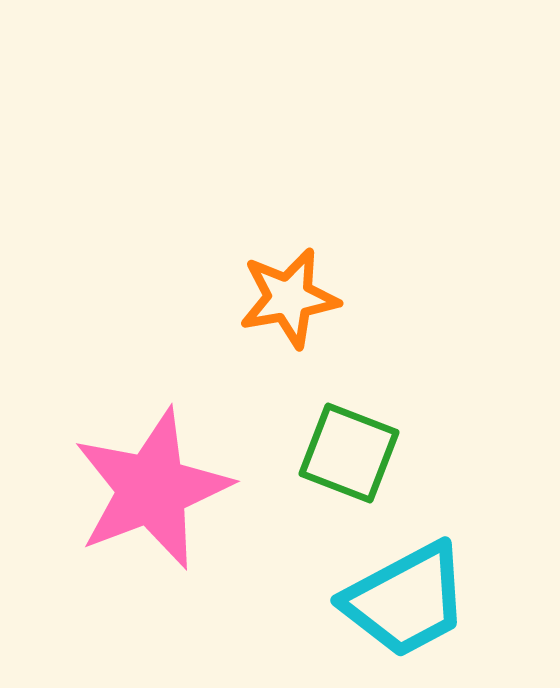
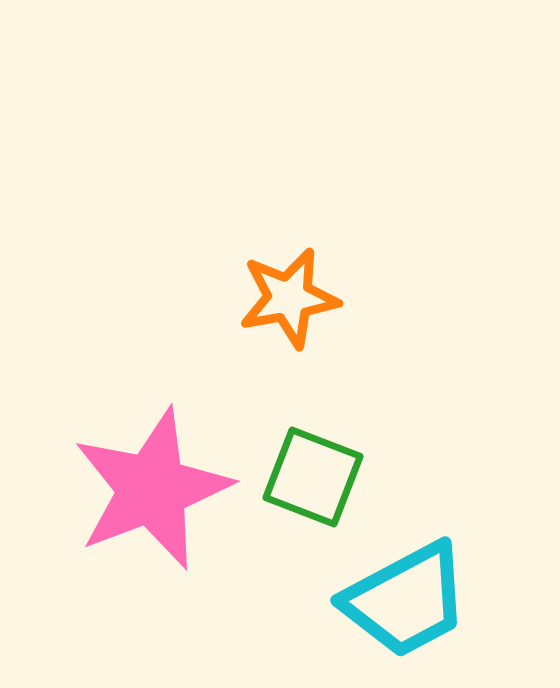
green square: moved 36 px left, 24 px down
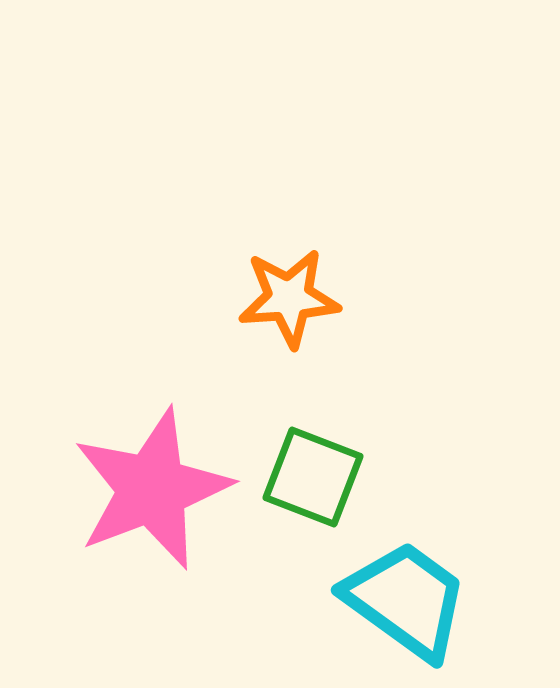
orange star: rotated 6 degrees clockwise
cyan trapezoid: rotated 116 degrees counterclockwise
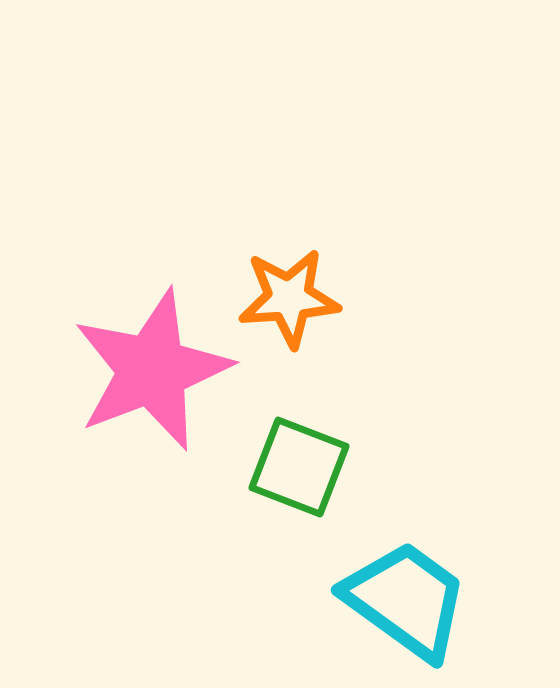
green square: moved 14 px left, 10 px up
pink star: moved 119 px up
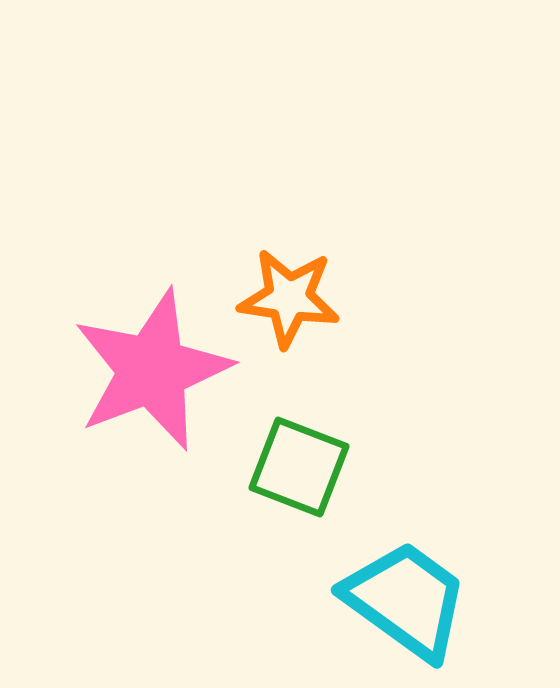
orange star: rotated 12 degrees clockwise
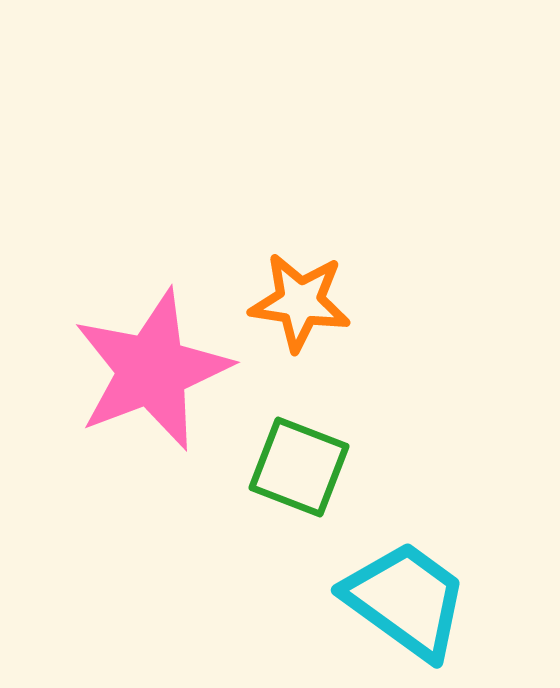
orange star: moved 11 px right, 4 px down
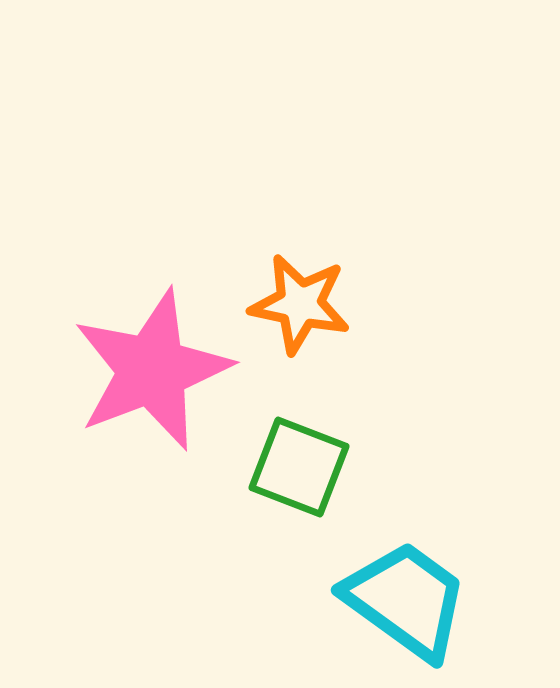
orange star: moved 2 px down; rotated 4 degrees clockwise
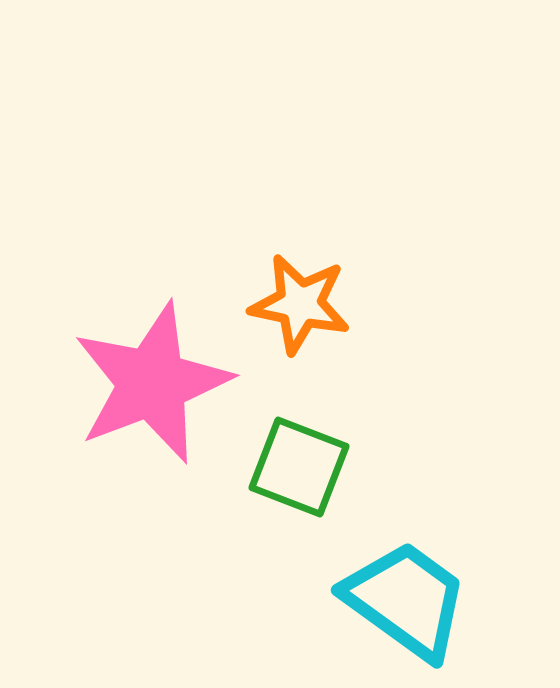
pink star: moved 13 px down
